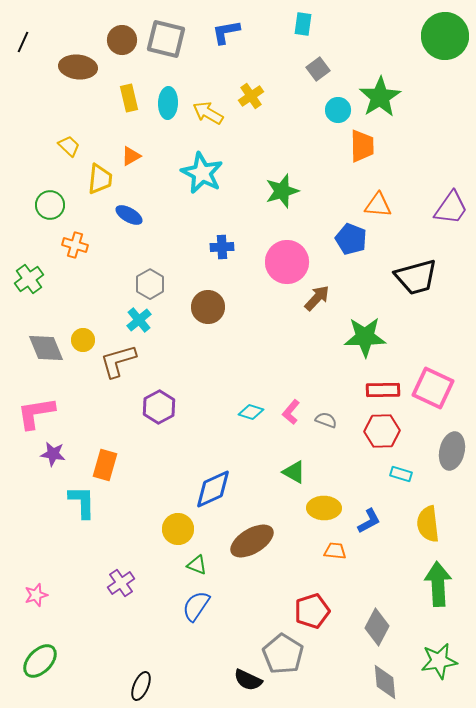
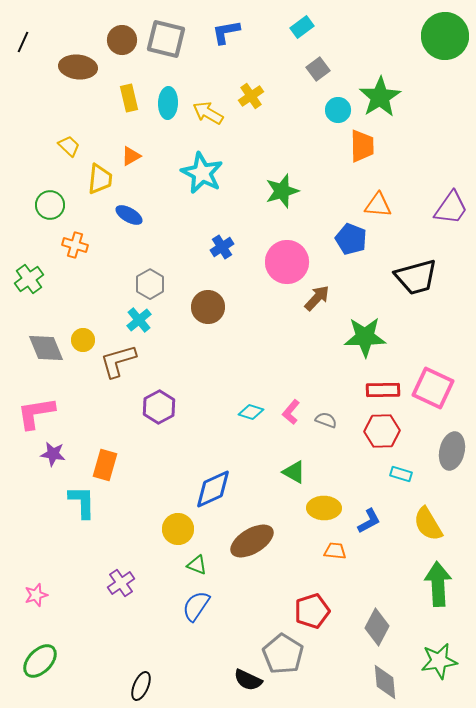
cyan rectangle at (303, 24): moved 1 px left, 3 px down; rotated 45 degrees clockwise
blue cross at (222, 247): rotated 30 degrees counterclockwise
yellow semicircle at (428, 524): rotated 24 degrees counterclockwise
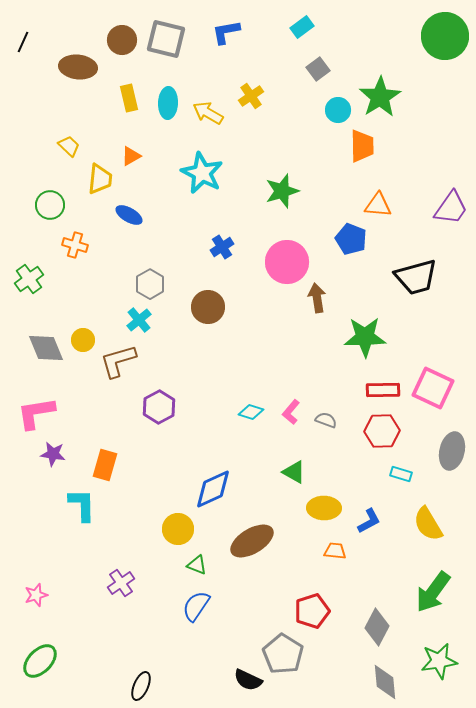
brown arrow at (317, 298): rotated 52 degrees counterclockwise
cyan L-shape at (82, 502): moved 3 px down
green arrow at (438, 584): moved 5 px left, 8 px down; rotated 141 degrees counterclockwise
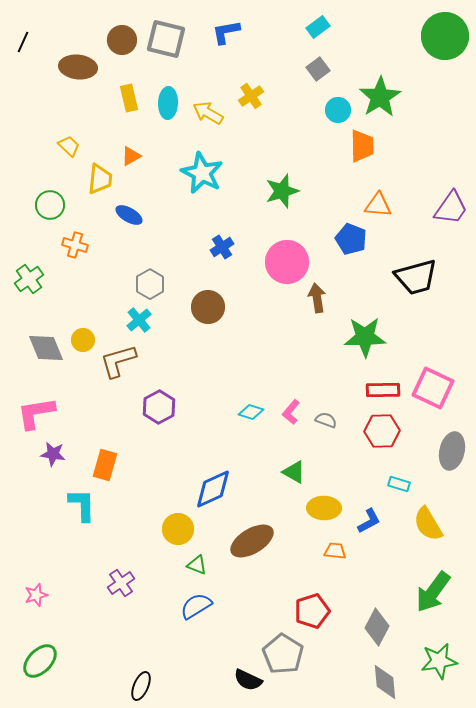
cyan rectangle at (302, 27): moved 16 px right
cyan rectangle at (401, 474): moved 2 px left, 10 px down
blue semicircle at (196, 606): rotated 24 degrees clockwise
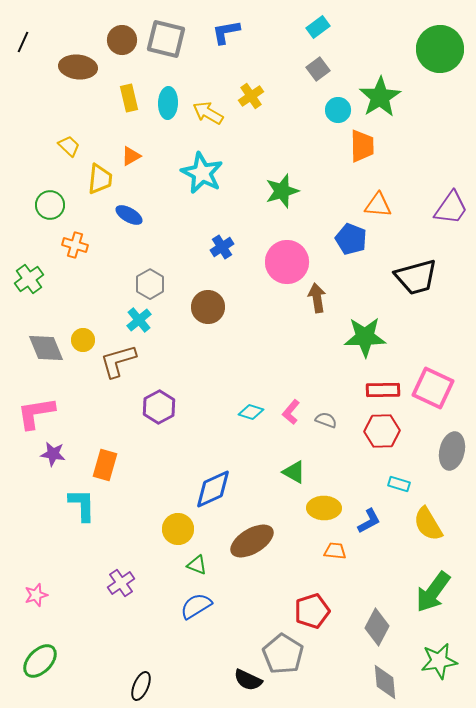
green circle at (445, 36): moved 5 px left, 13 px down
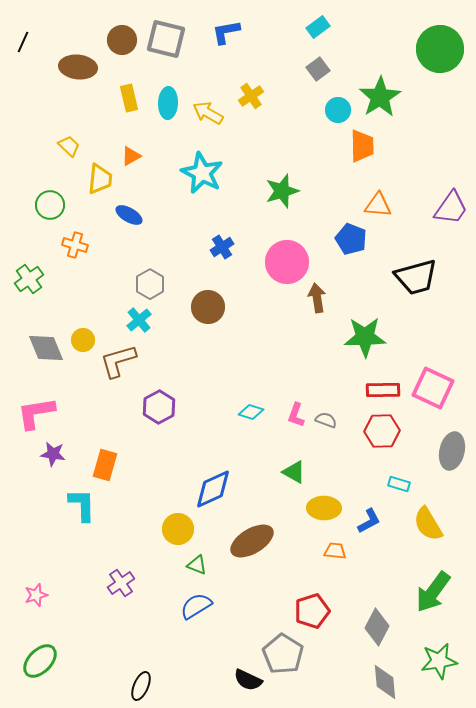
pink L-shape at (291, 412): moved 5 px right, 3 px down; rotated 20 degrees counterclockwise
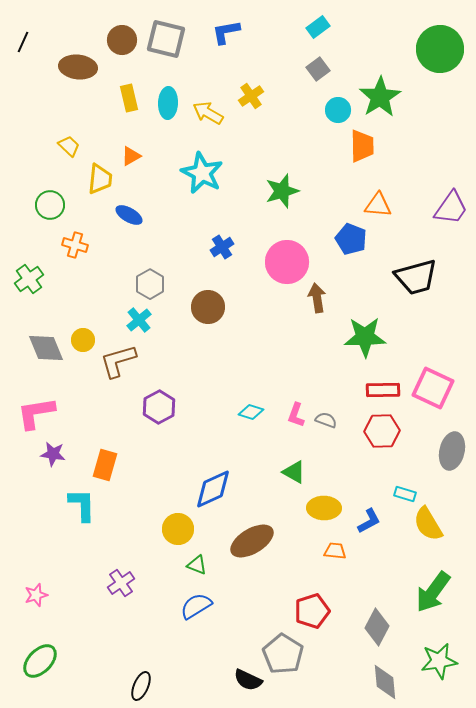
cyan rectangle at (399, 484): moved 6 px right, 10 px down
